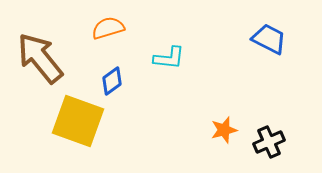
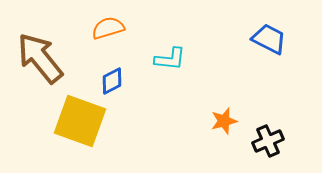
cyan L-shape: moved 1 px right, 1 px down
blue diamond: rotated 8 degrees clockwise
yellow square: moved 2 px right
orange star: moved 9 px up
black cross: moved 1 px left, 1 px up
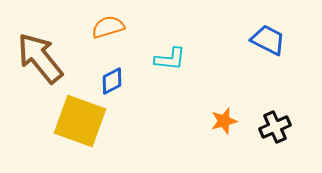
orange semicircle: moved 1 px up
blue trapezoid: moved 1 px left, 1 px down
black cross: moved 7 px right, 14 px up
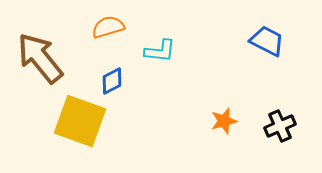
blue trapezoid: moved 1 px left, 1 px down
cyan L-shape: moved 10 px left, 8 px up
black cross: moved 5 px right, 1 px up
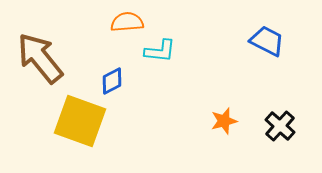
orange semicircle: moved 19 px right, 5 px up; rotated 12 degrees clockwise
black cross: rotated 24 degrees counterclockwise
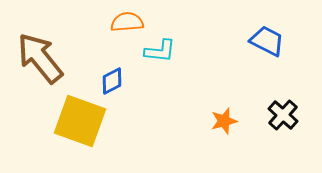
black cross: moved 3 px right, 11 px up
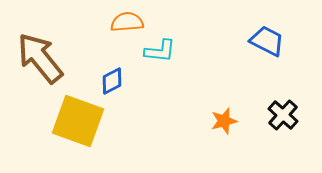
yellow square: moved 2 px left
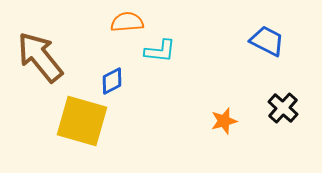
brown arrow: moved 1 px up
black cross: moved 7 px up
yellow square: moved 4 px right; rotated 4 degrees counterclockwise
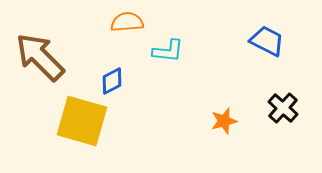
cyan L-shape: moved 8 px right
brown arrow: rotated 6 degrees counterclockwise
